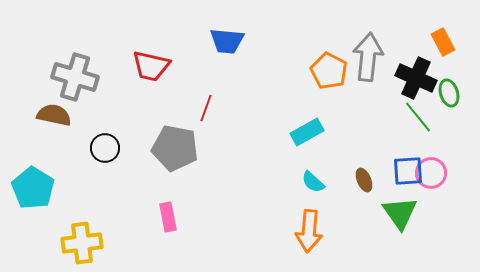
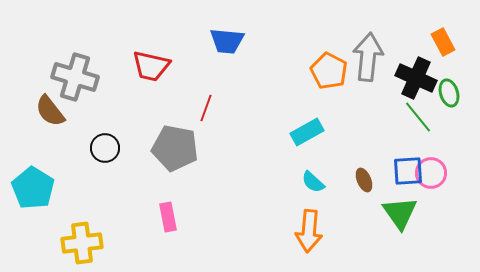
brown semicircle: moved 4 px left, 4 px up; rotated 140 degrees counterclockwise
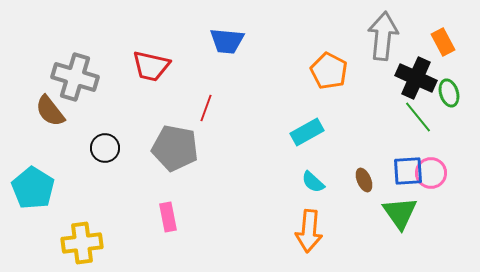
gray arrow: moved 15 px right, 21 px up
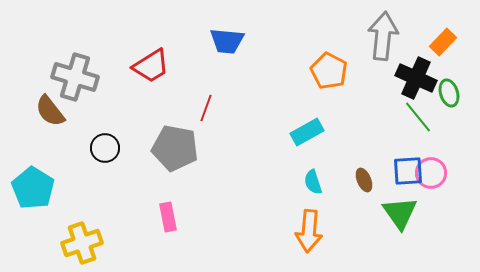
orange rectangle: rotated 72 degrees clockwise
red trapezoid: rotated 45 degrees counterclockwise
cyan semicircle: rotated 30 degrees clockwise
yellow cross: rotated 12 degrees counterclockwise
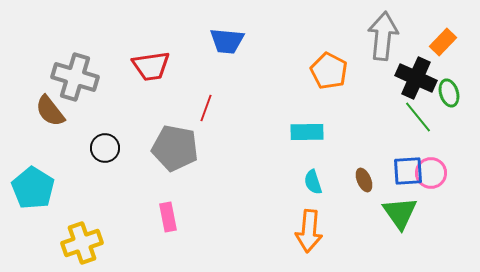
red trapezoid: rotated 24 degrees clockwise
cyan rectangle: rotated 28 degrees clockwise
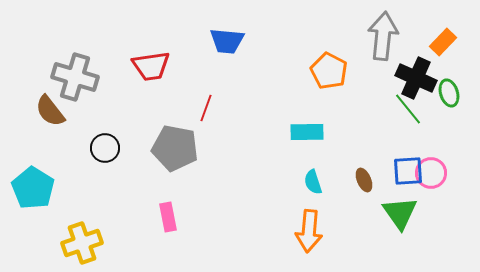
green line: moved 10 px left, 8 px up
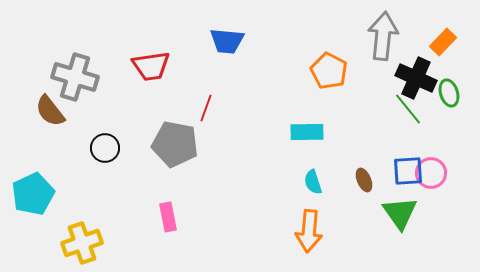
gray pentagon: moved 4 px up
cyan pentagon: moved 6 px down; rotated 15 degrees clockwise
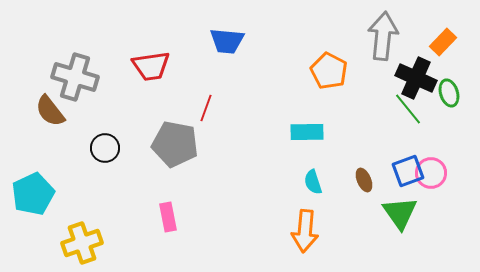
blue square: rotated 16 degrees counterclockwise
orange arrow: moved 4 px left
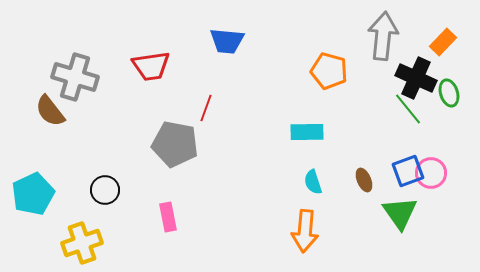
orange pentagon: rotated 12 degrees counterclockwise
black circle: moved 42 px down
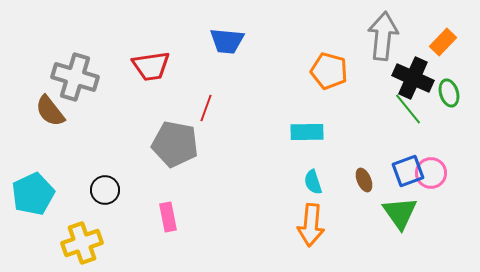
black cross: moved 3 px left
orange arrow: moved 6 px right, 6 px up
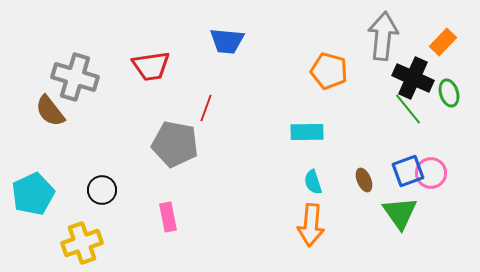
black circle: moved 3 px left
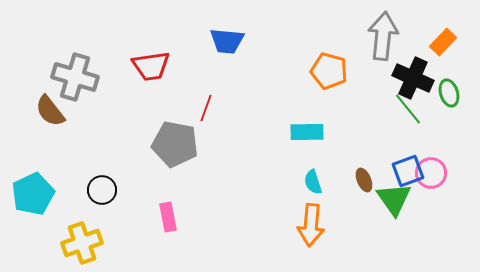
green triangle: moved 6 px left, 14 px up
